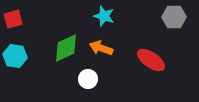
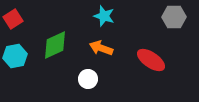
red square: rotated 18 degrees counterclockwise
green diamond: moved 11 px left, 3 px up
cyan hexagon: rotated 20 degrees counterclockwise
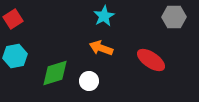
cyan star: rotated 25 degrees clockwise
green diamond: moved 28 px down; rotated 8 degrees clockwise
white circle: moved 1 px right, 2 px down
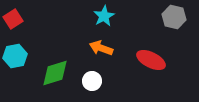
gray hexagon: rotated 15 degrees clockwise
red ellipse: rotated 8 degrees counterclockwise
white circle: moved 3 px right
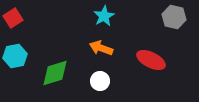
red square: moved 1 px up
white circle: moved 8 px right
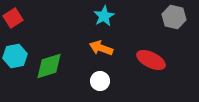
green diamond: moved 6 px left, 7 px up
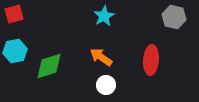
red square: moved 1 px right, 4 px up; rotated 18 degrees clockwise
orange arrow: moved 9 px down; rotated 15 degrees clockwise
cyan hexagon: moved 5 px up
red ellipse: rotated 68 degrees clockwise
white circle: moved 6 px right, 4 px down
